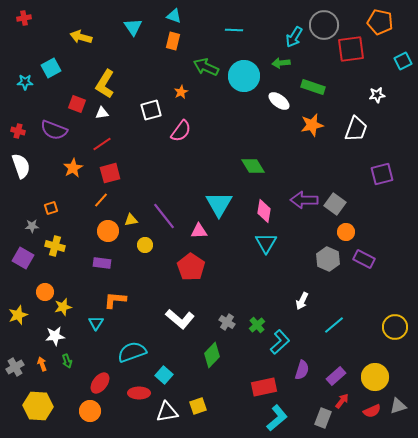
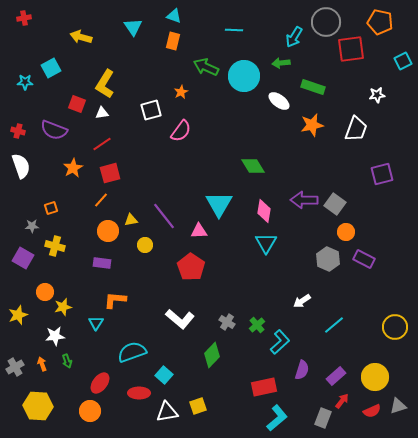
gray circle at (324, 25): moved 2 px right, 3 px up
white arrow at (302, 301): rotated 30 degrees clockwise
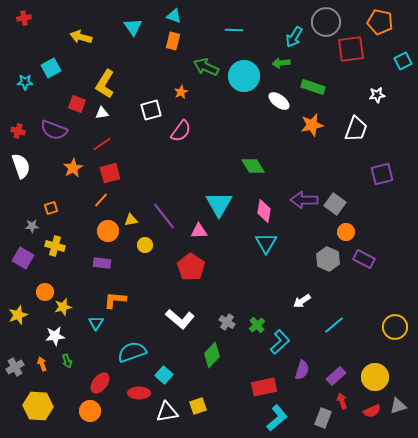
red arrow at (342, 401): rotated 56 degrees counterclockwise
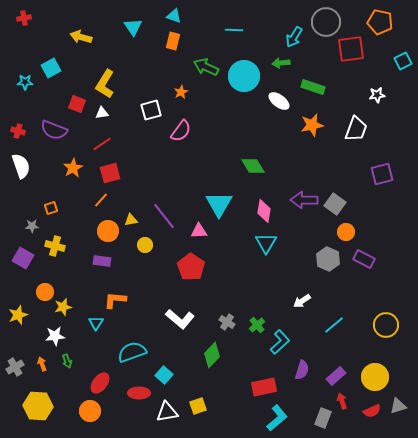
purple rectangle at (102, 263): moved 2 px up
yellow circle at (395, 327): moved 9 px left, 2 px up
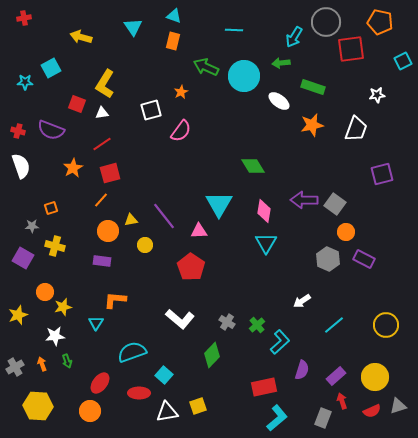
purple semicircle at (54, 130): moved 3 px left
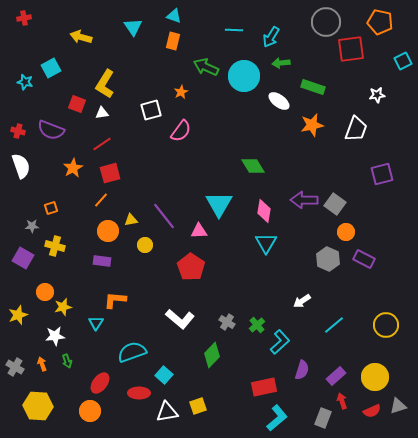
cyan arrow at (294, 37): moved 23 px left
cyan star at (25, 82): rotated 14 degrees clockwise
gray cross at (15, 367): rotated 30 degrees counterclockwise
